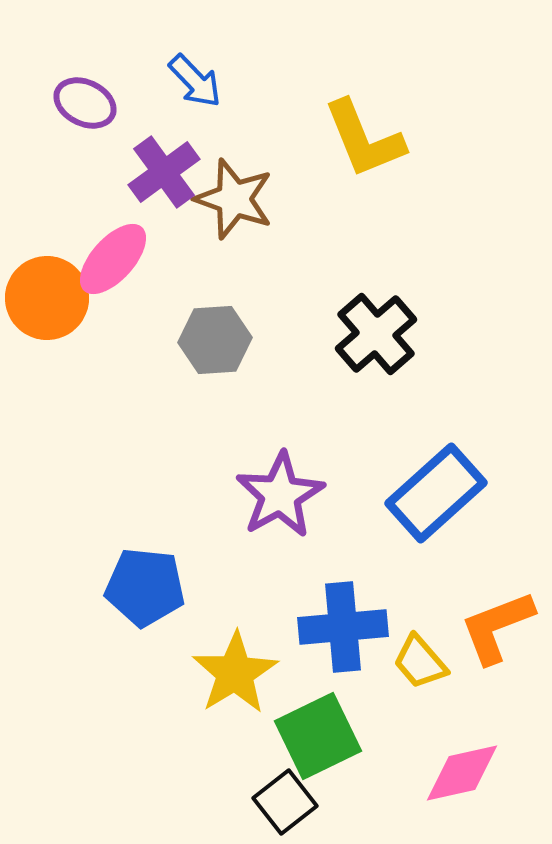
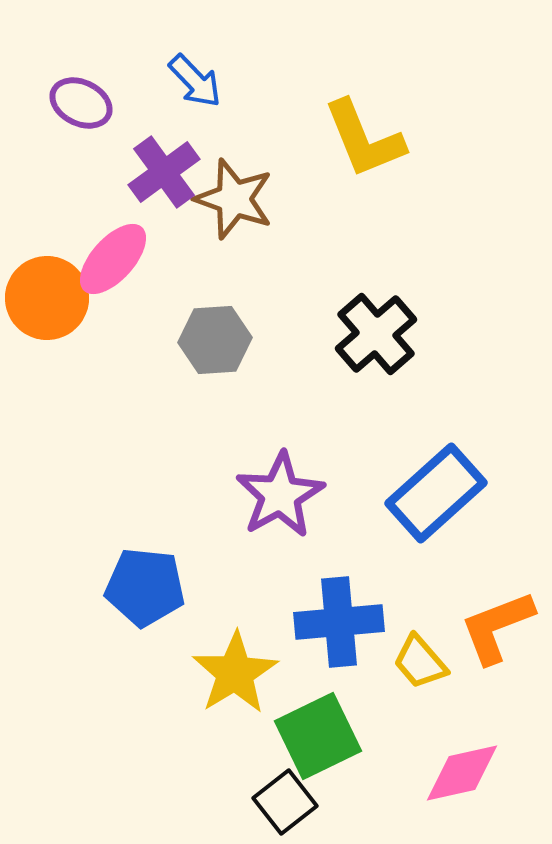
purple ellipse: moved 4 px left
blue cross: moved 4 px left, 5 px up
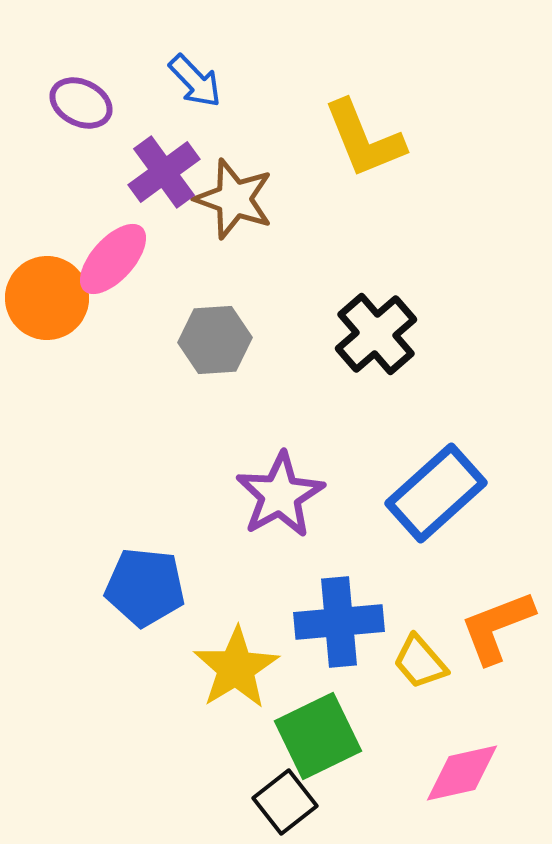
yellow star: moved 1 px right, 5 px up
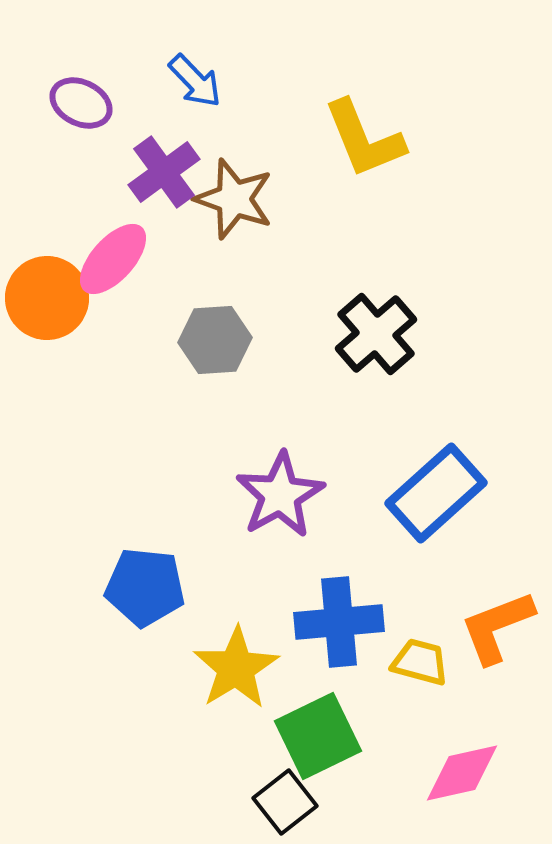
yellow trapezoid: rotated 146 degrees clockwise
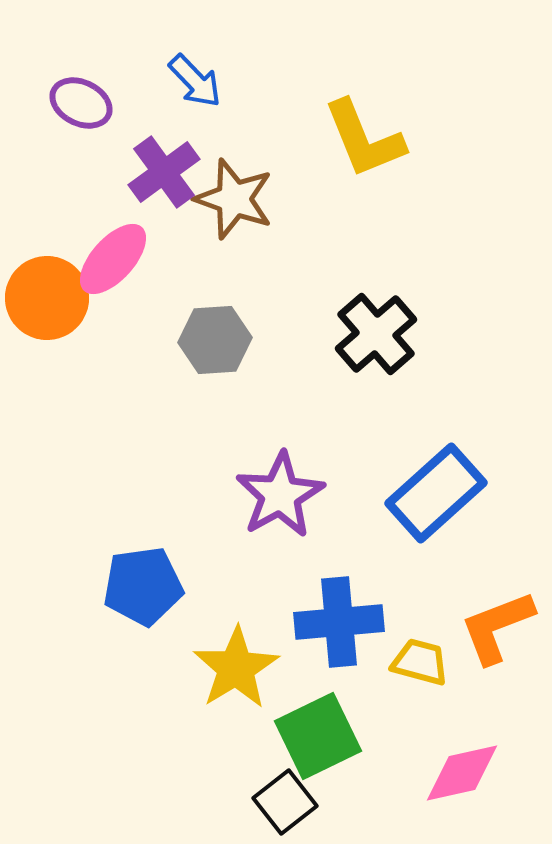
blue pentagon: moved 2 px left, 1 px up; rotated 14 degrees counterclockwise
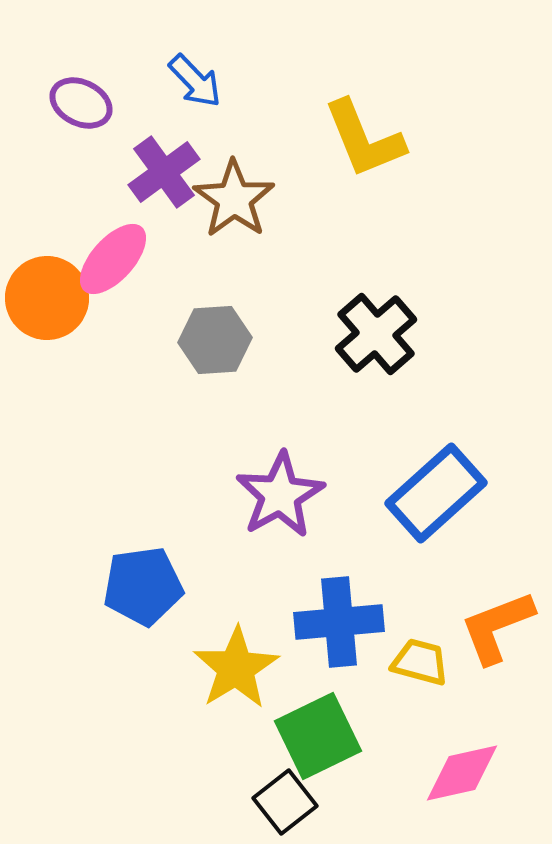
brown star: rotated 16 degrees clockwise
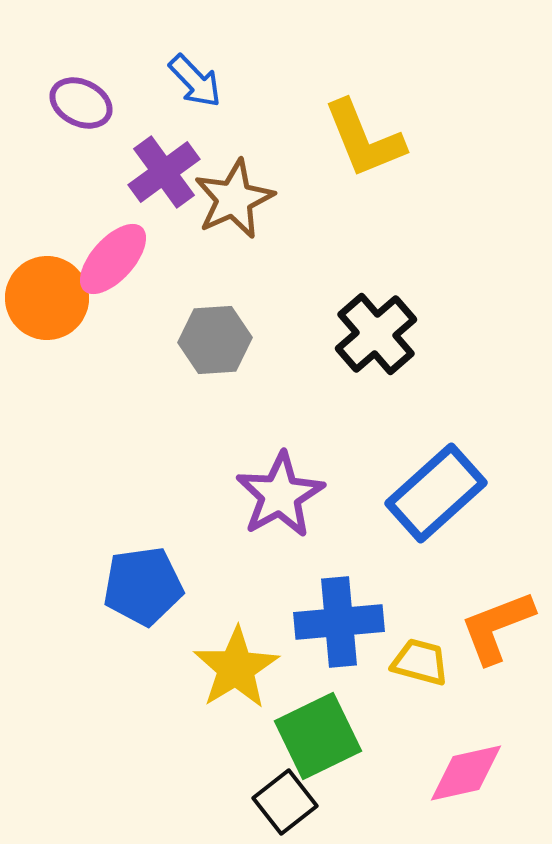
brown star: rotated 12 degrees clockwise
pink diamond: moved 4 px right
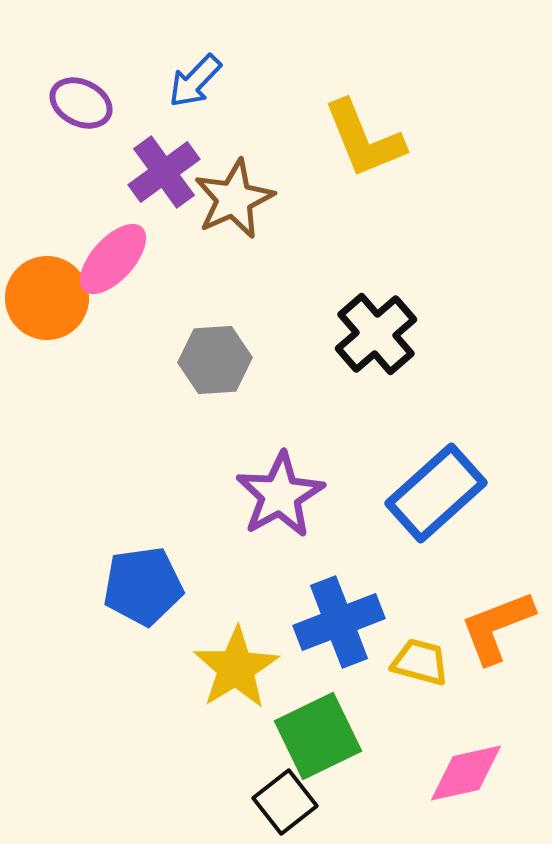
blue arrow: rotated 88 degrees clockwise
gray hexagon: moved 20 px down
blue cross: rotated 16 degrees counterclockwise
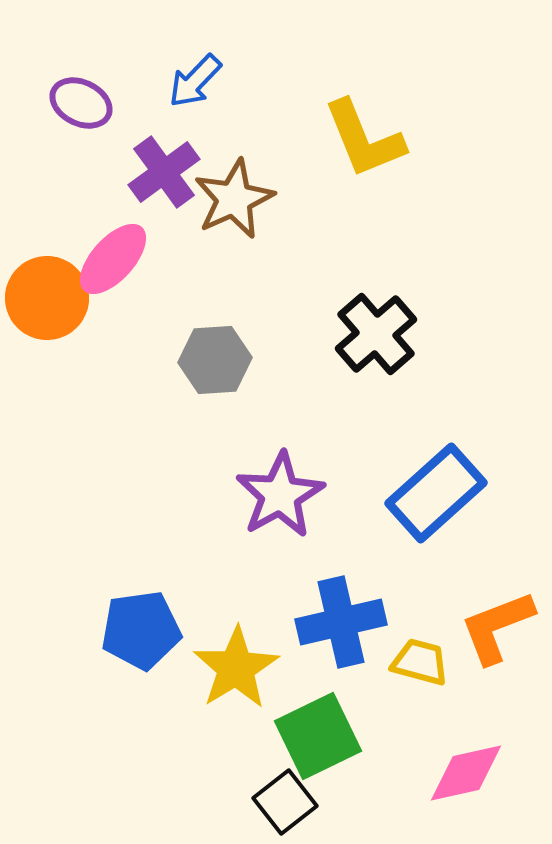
blue pentagon: moved 2 px left, 44 px down
blue cross: moved 2 px right; rotated 8 degrees clockwise
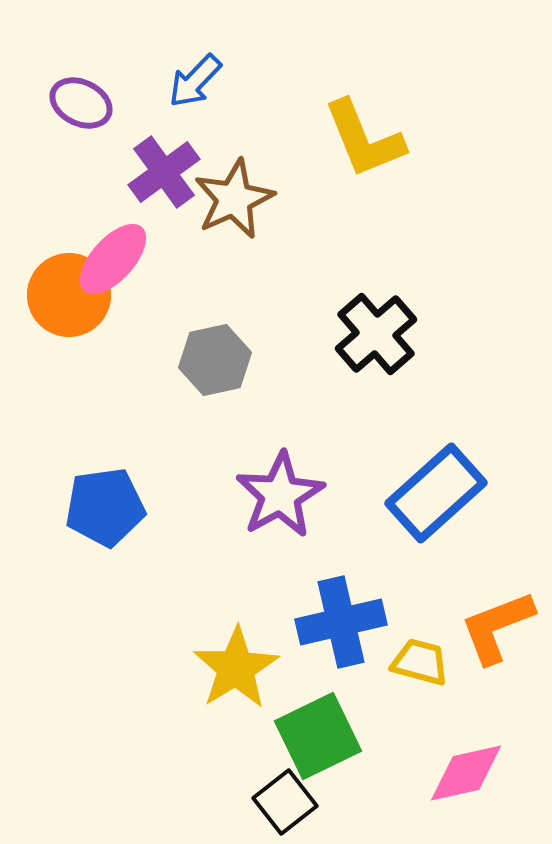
orange circle: moved 22 px right, 3 px up
gray hexagon: rotated 8 degrees counterclockwise
blue pentagon: moved 36 px left, 123 px up
